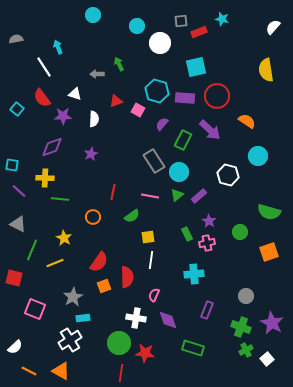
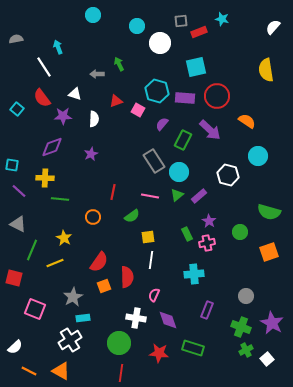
red star at (145, 353): moved 14 px right
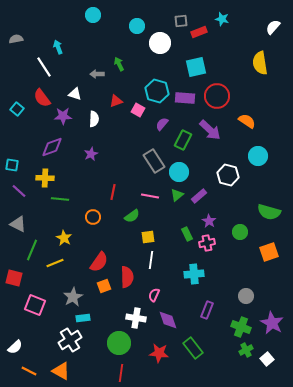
yellow semicircle at (266, 70): moved 6 px left, 7 px up
pink square at (35, 309): moved 4 px up
green rectangle at (193, 348): rotated 35 degrees clockwise
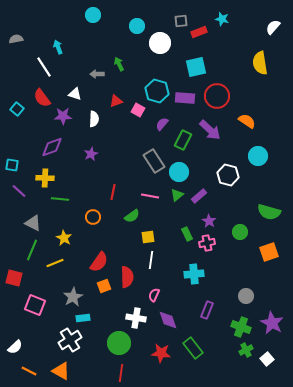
gray triangle at (18, 224): moved 15 px right, 1 px up
red star at (159, 353): moved 2 px right
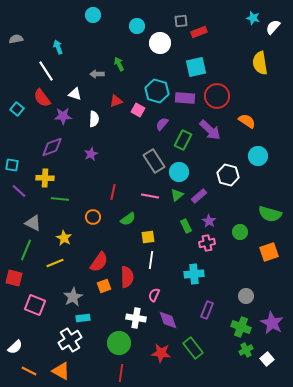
cyan star at (222, 19): moved 31 px right, 1 px up
white line at (44, 67): moved 2 px right, 4 px down
green semicircle at (269, 212): moved 1 px right, 2 px down
green semicircle at (132, 216): moved 4 px left, 3 px down
green rectangle at (187, 234): moved 1 px left, 8 px up
green line at (32, 250): moved 6 px left
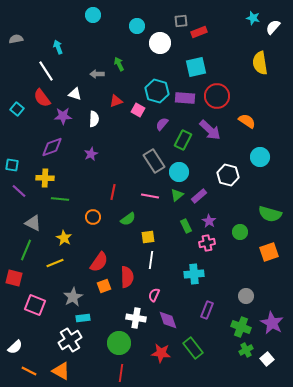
cyan circle at (258, 156): moved 2 px right, 1 px down
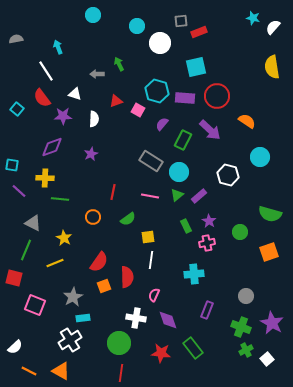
yellow semicircle at (260, 63): moved 12 px right, 4 px down
gray rectangle at (154, 161): moved 3 px left; rotated 25 degrees counterclockwise
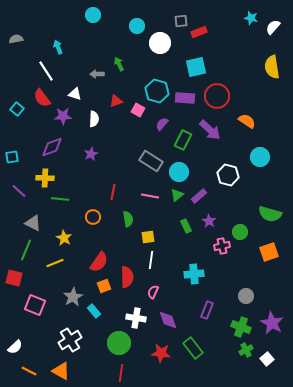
cyan star at (253, 18): moved 2 px left
cyan square at (12, 165): moved 8 px up; rotated 16 degrees counterclockwise
green semicircle at (128, 219): rotated 63 degrees counterclockwise
pink cross at (207, 243): moved 15 px right, 3 px down
pink semicircle at (154, 295): moved 1 px left, 3 px up
cyan rectangle at (83, 318): moved 11 px right, 7 px up; rotated 56 degrees clockwise
